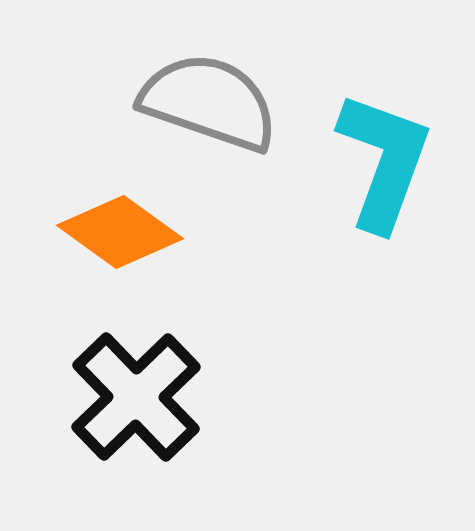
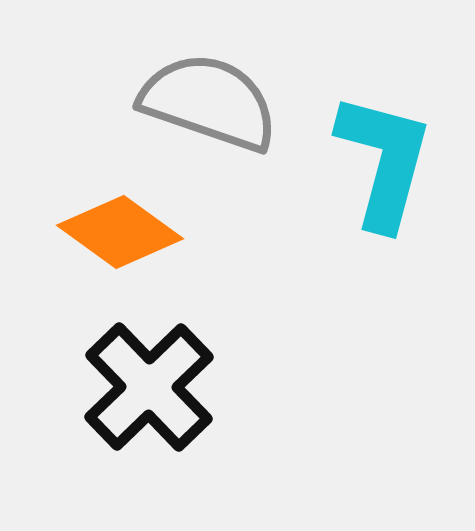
cyan L-shape: rotated 5 degrees counterclockwise
black cross: moved 13 px right, 10 px up
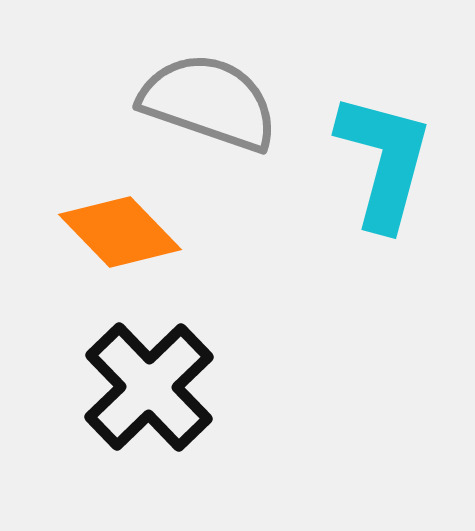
orange diamond: rotated 10 degrees clockwise
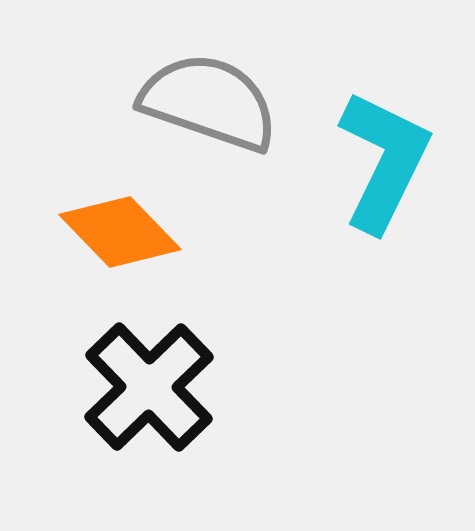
cyan L-shape: rotated 11 degrees clockwise
